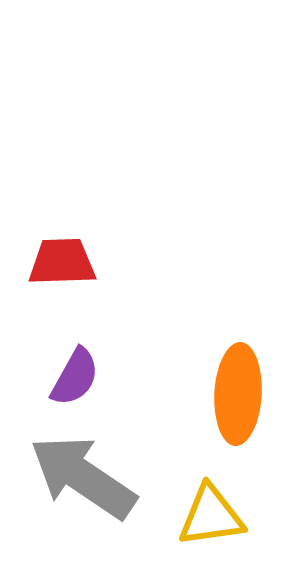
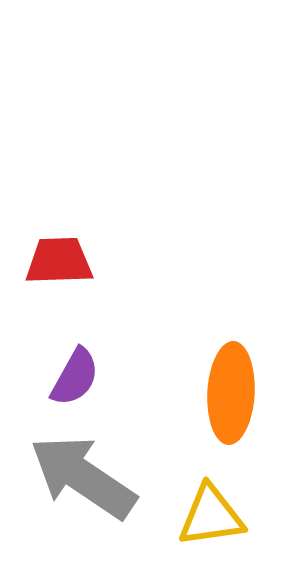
red trapezoid: moved 3 px left, 1 px up
orange ellipse: moved 7 px left, 1 px up
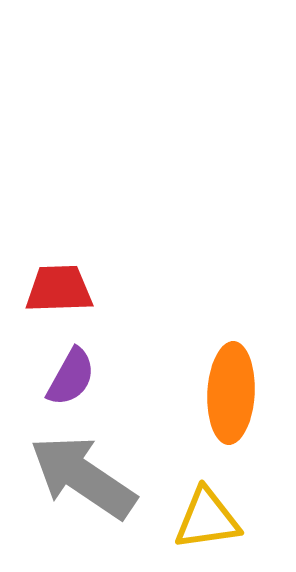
red trapezoid: moved 28 px down
purple semicircle: moved 4 px left
yellow triangle: moved 4 px left, 3 px down
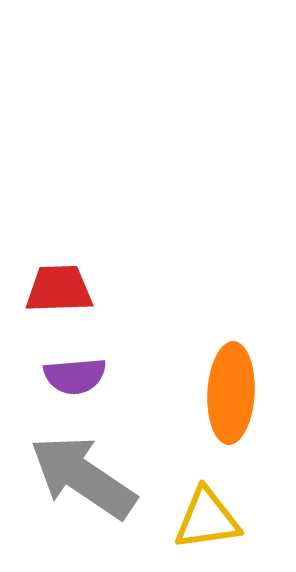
purple semicircle: moved 4 px right, 1 px up; rotated 56 degrees clockwise
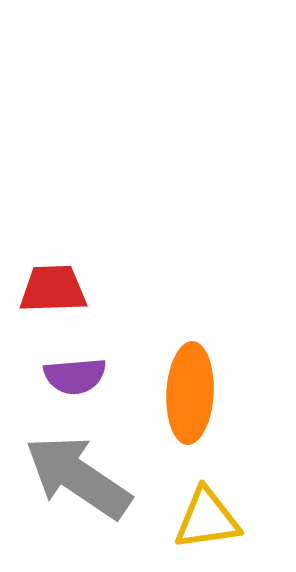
red trapezoid: moved 6 px left
orange ellipse: moved 41 px left
gray arrow: moved 5 px left
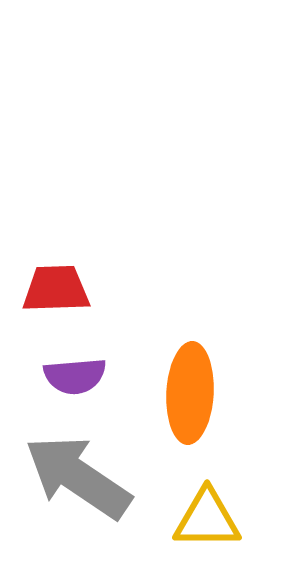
red trapezoid: moved 3 px right
yellow triangle: rotated 8 degrees clockwise
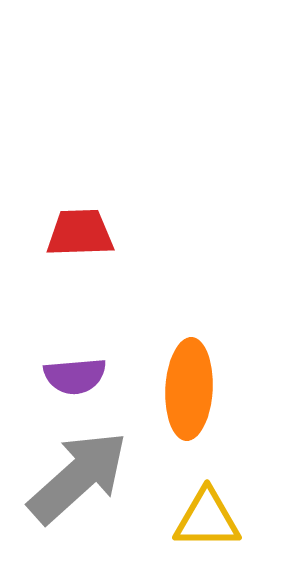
red trapezoid: moved 24 px right, 56 px up
orange ellipse: moved 1 px left, 4 px up
gray arrow: rotated 104 degrees clockwise
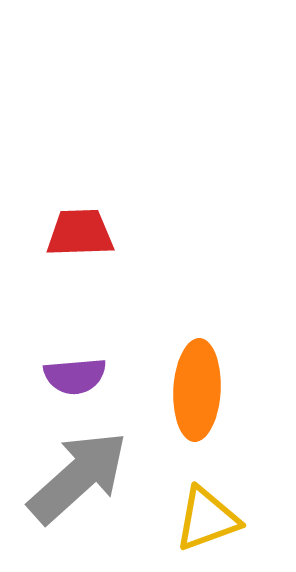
orange ellipse: moved 8 px right, 1 px down
yellow triangle: rotated 20 degrees counterclockwise
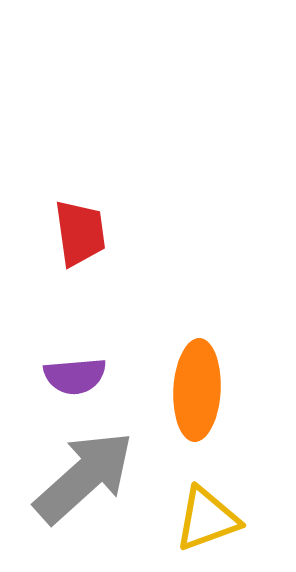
red trapezoid: rotated 84 degrees clockwise
gray arrow: moved 6 px right
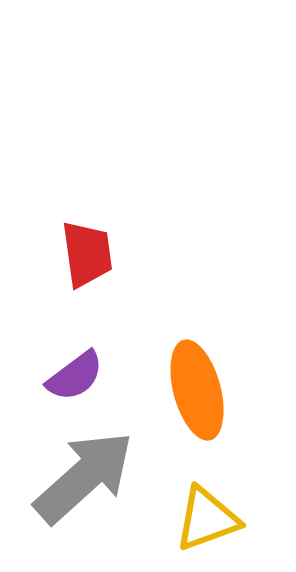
red trapezoid: moved 7 px right, 21 px down
purple semicircle: rotated 32 degrees counterclockwise
orange ellipse: rotated 18 degrees counterclockwise
